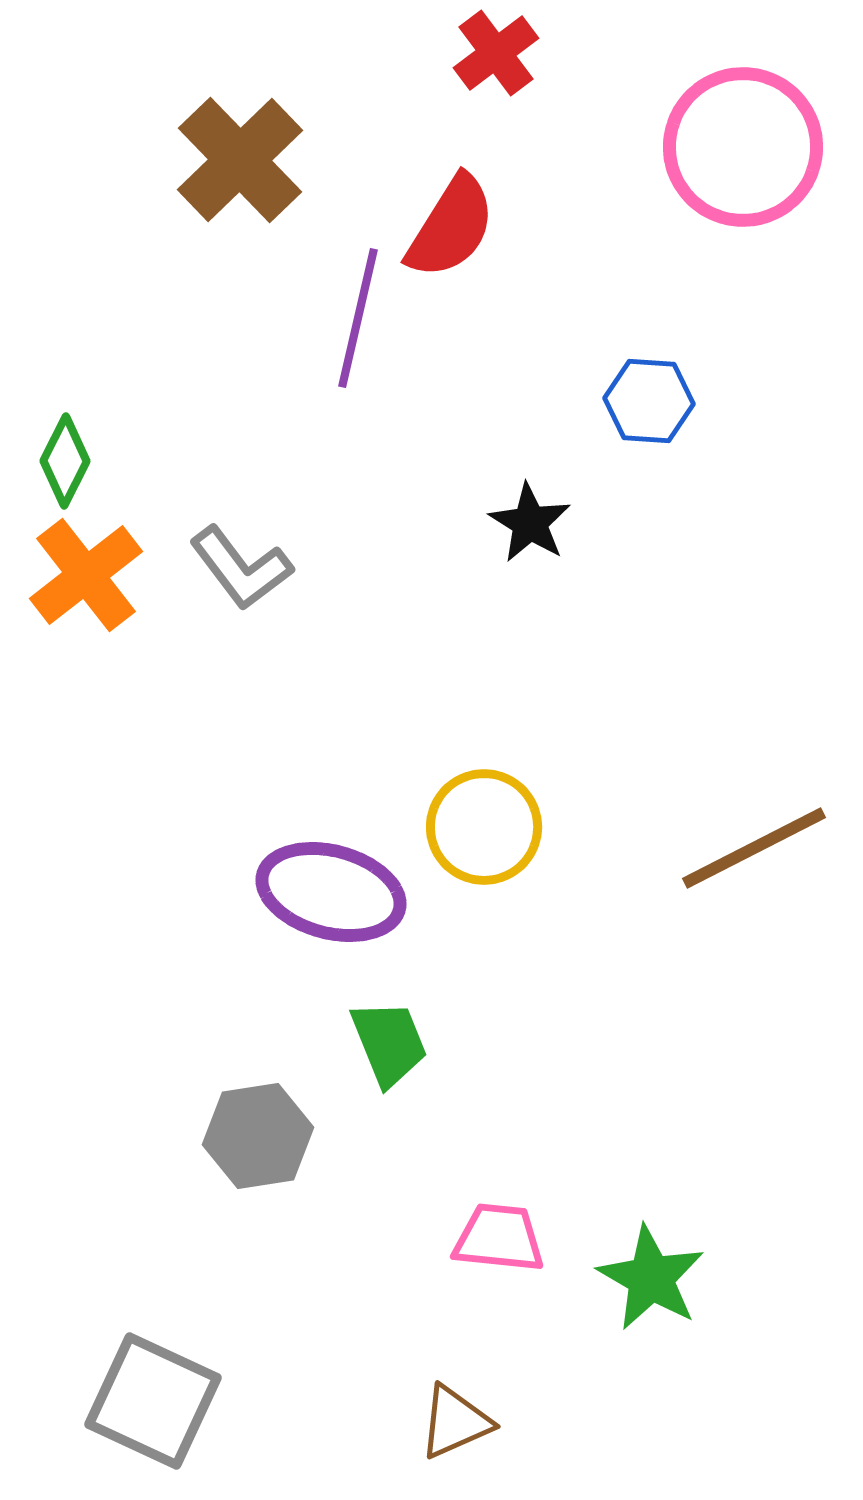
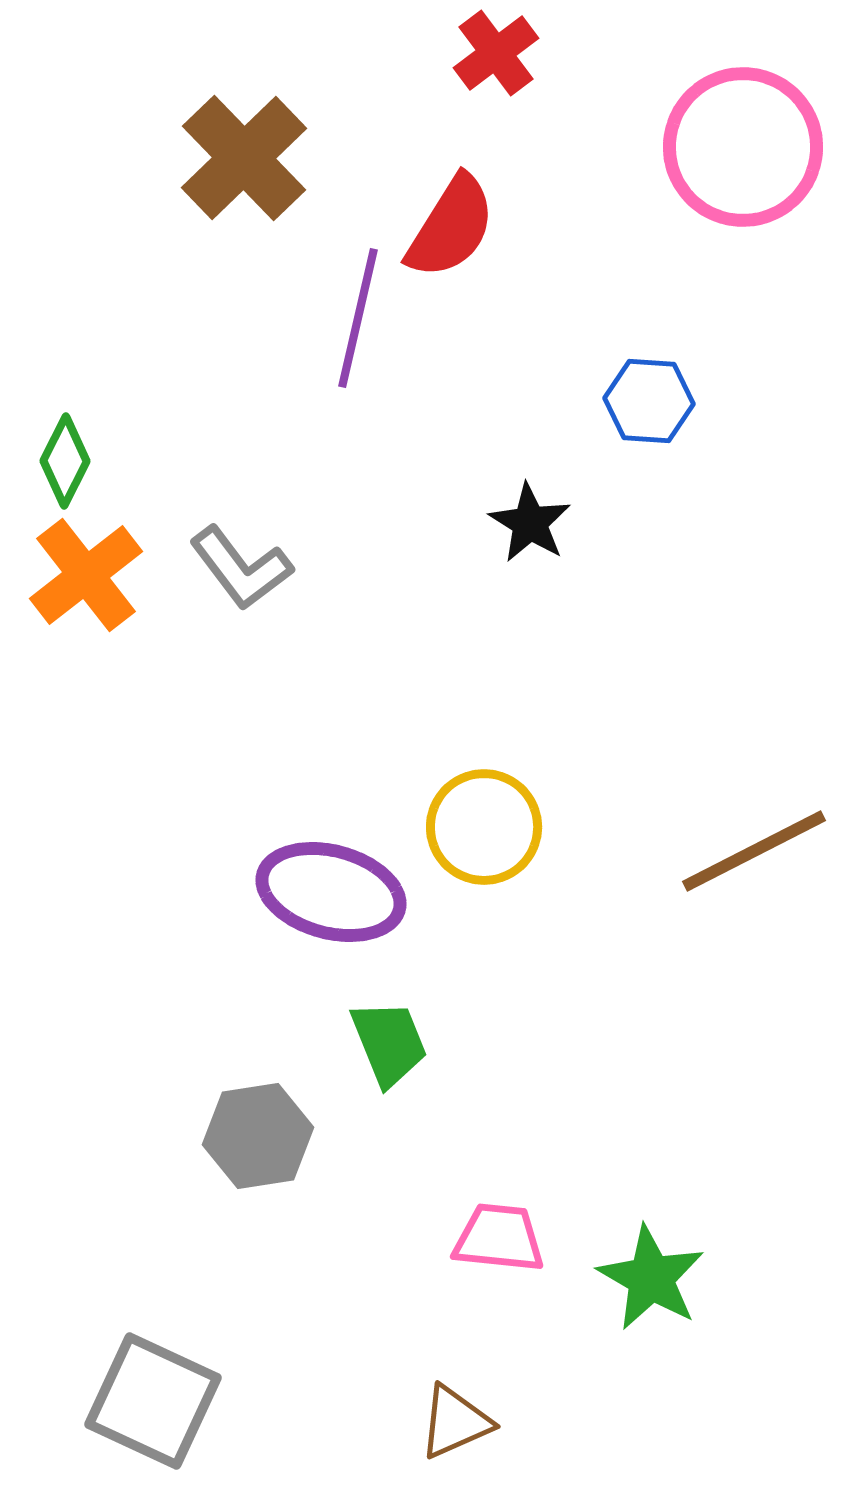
brown cross: moved 4 px right, 2 px up
brown line: moved 3 px down
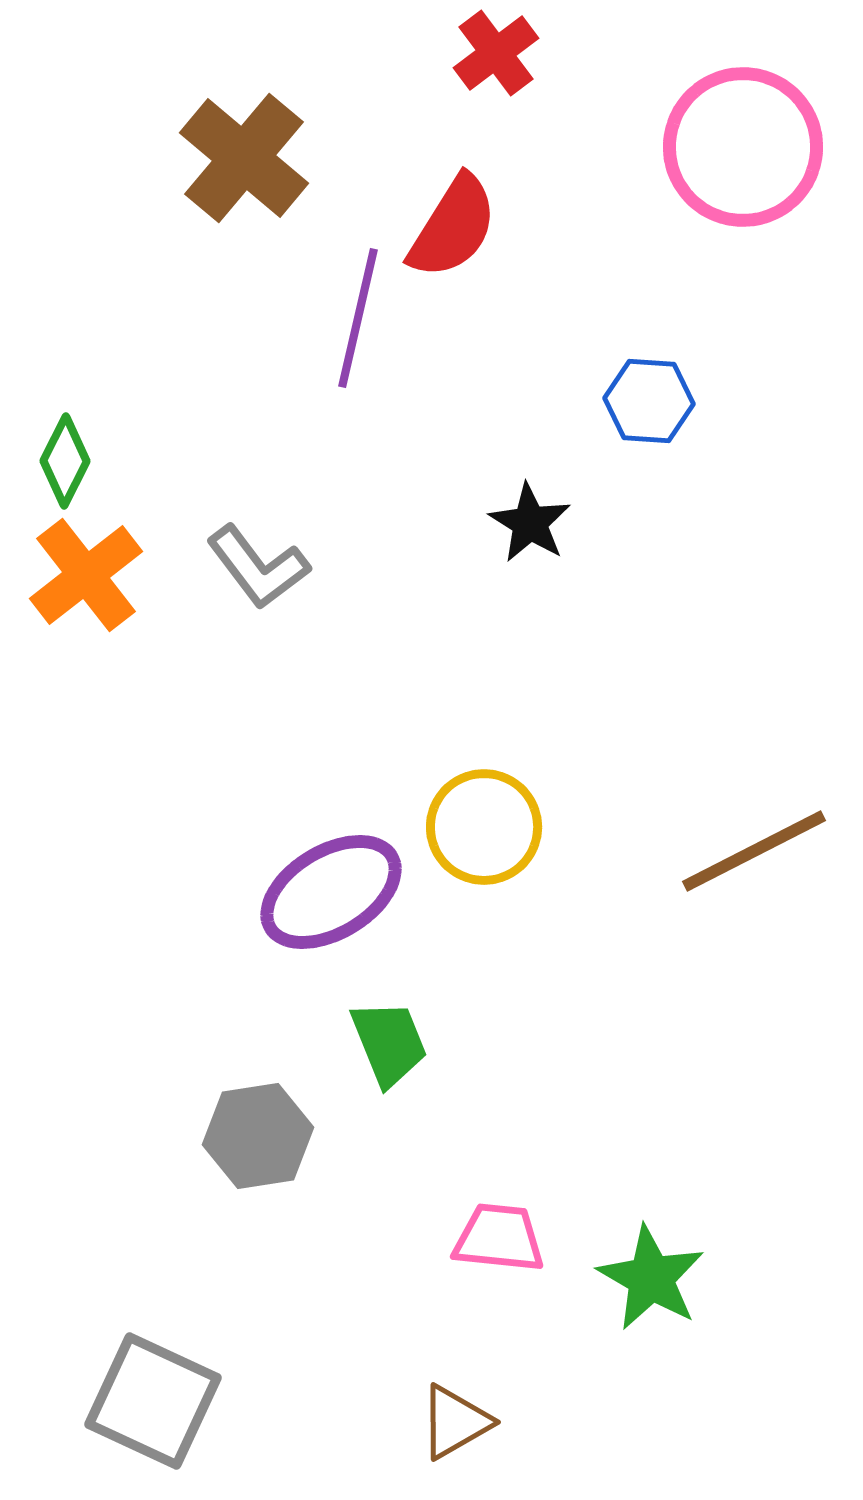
brown cross: rotated 6 degrees counterclockwise
red semicircle: moved 2 px right
gray L-shape: moved 17 px right, 1 px up
purple ellipse: rotated 46 degrees counterclockwise
brown triangle: rotated 6 degrees counterclockwise
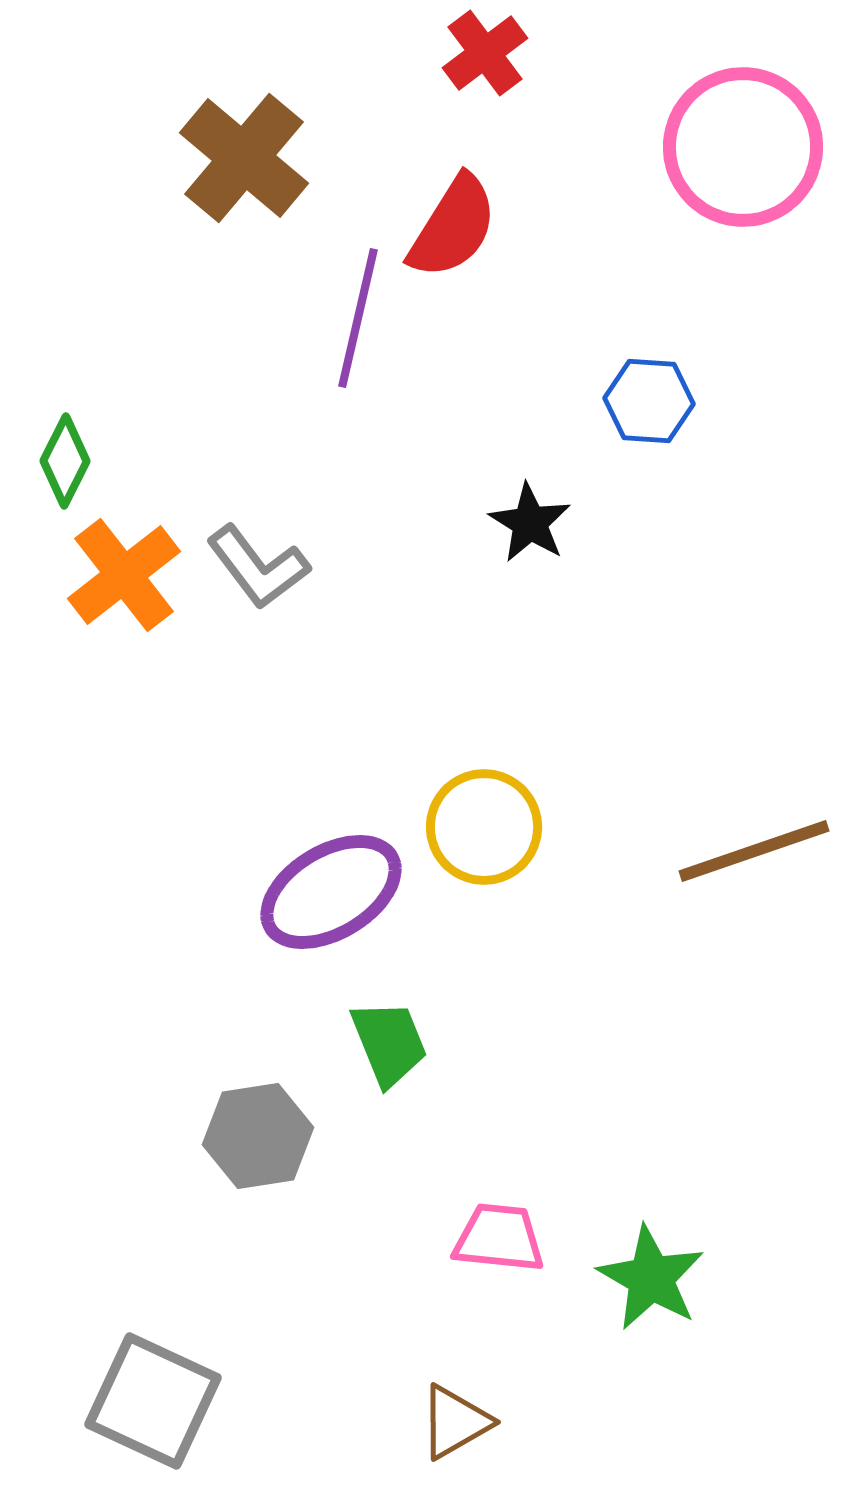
red cross: moved 11 px left
orange cross: moved 38 px right
brown line: rotated 8 degrees clockwise
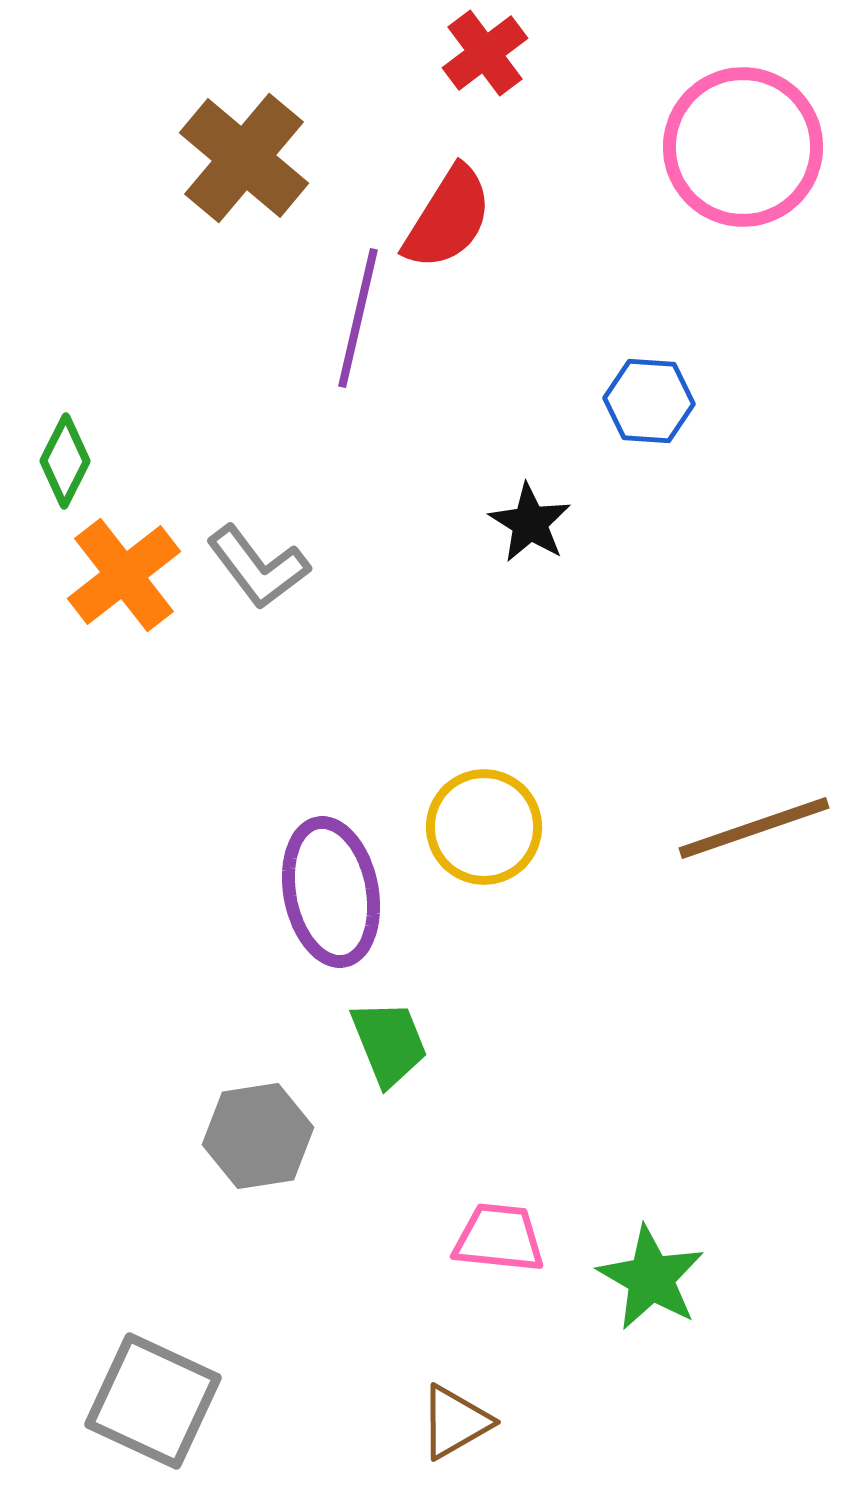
red semicircle: moved 5 px left, 9 px up
brown line: moved 23 px up
purple ellipse: rotated 70 degrees counterclockwise
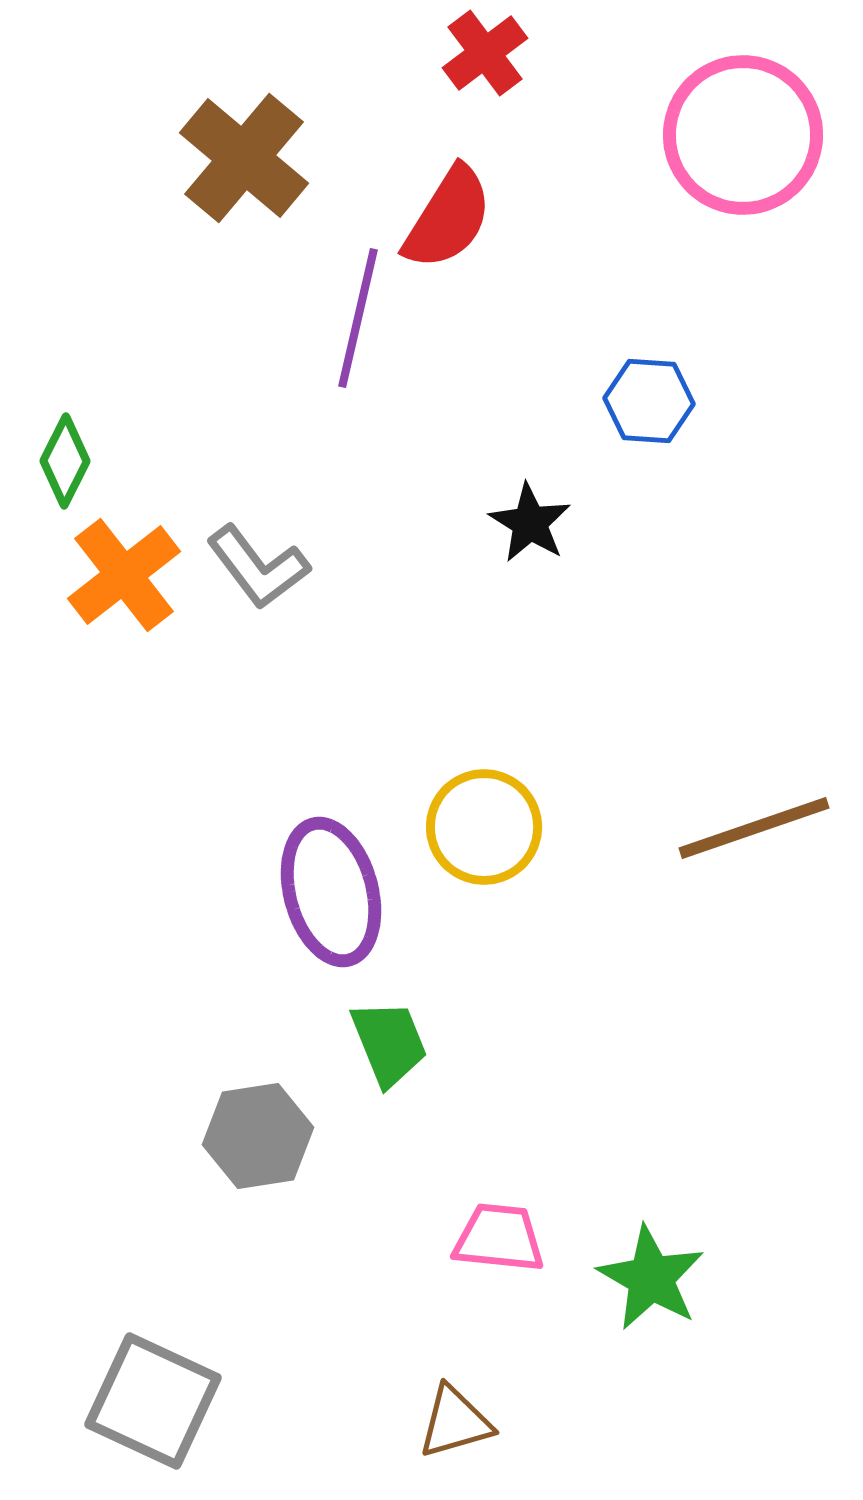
pink circle: moved 12 px up
purple ellipse: rotated 4 degrees counterclockwise
brown triangle: rotated 14 degrees clockwise
